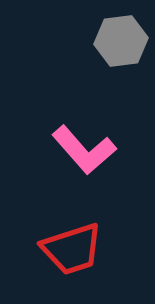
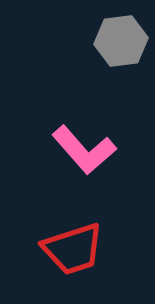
red trapezoid: moved 1 px right
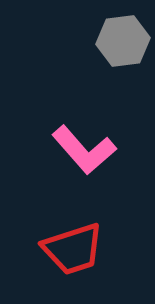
gray hexagon: moved 2 px right
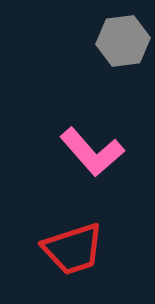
pink L-shape: moved 8 px right, 2 px down
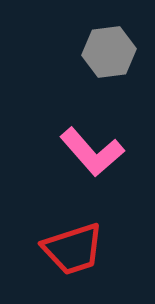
gray hexagon: moved 14 px left, 11 px down
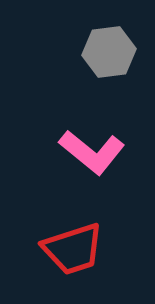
pink L-shape: rotated 10 degrees counterclockwise
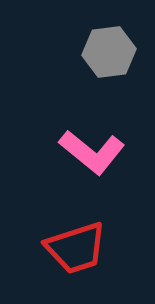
red trapezoid: moved 3 px right, 1 px up
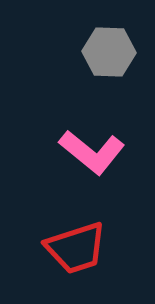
gray hexagon: rotated 9 degrees clockwise
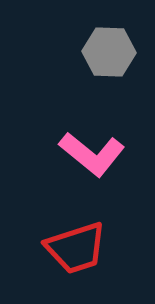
pink L-shape: moved 2 px down
